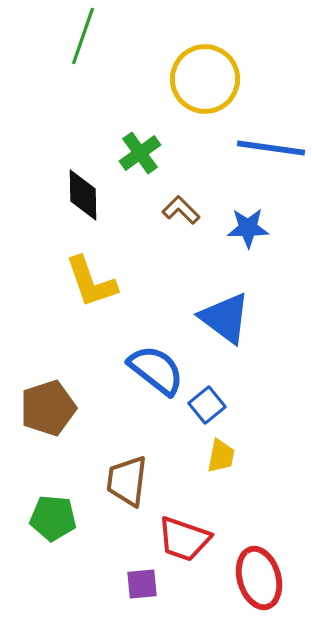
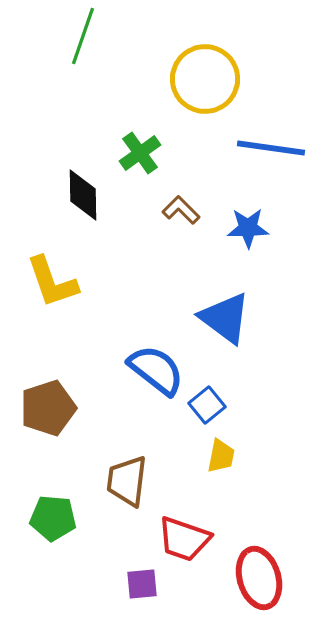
yellow L-shape: moved 39 px left
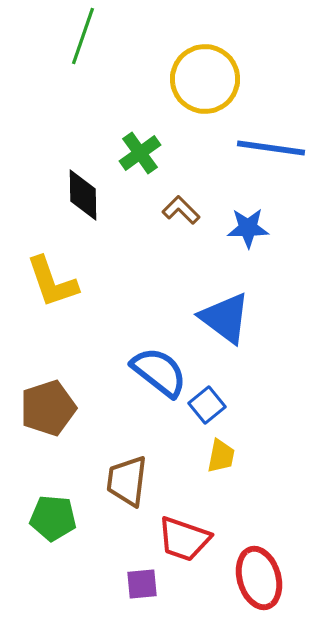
blue semicircle: moved 3 px right, 2 px down
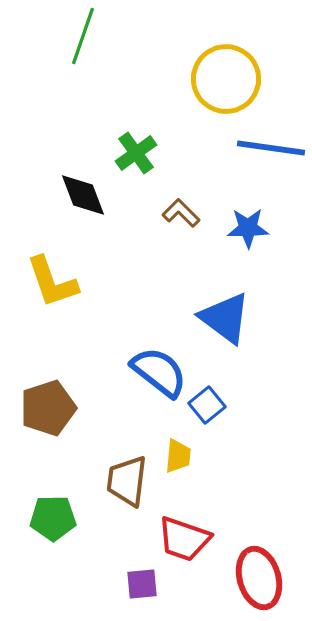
yellow circle: moved 21 px right
green cross: moved 4 px left
black diamond: rotated 20 degrees counterclockwise
brown L-shape: moved 3 px down
yellow trapezoid: moved 43 px left; rotated 6 degrees counterclockwise
green pentagon: rotated 6 degrees counterclockwise
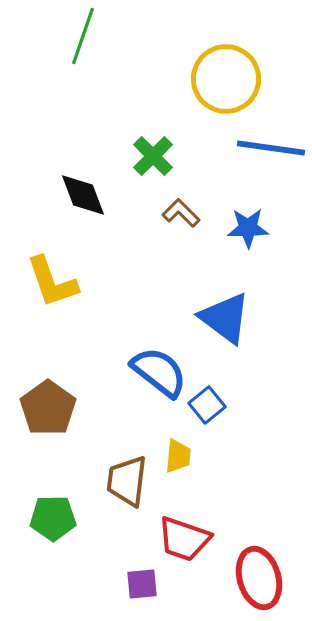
green cross: moved 17 px right, 3 px down; rotated 9 degrees counterclockwise
brown pentagon: rotated 18 degrees counterclockwise
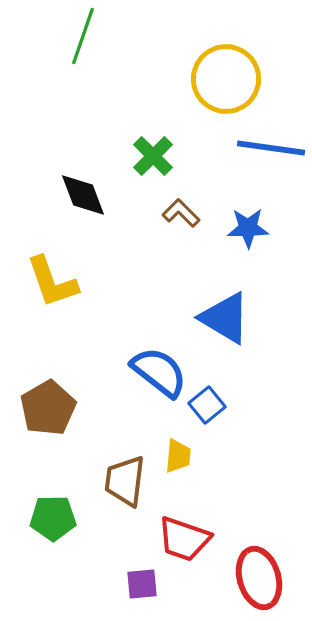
blue triangle: rotated 6 degrees counterclockwise
brown pentagon: rotated 6 degrees clockwise
brown trapezoid: moved 2 px left
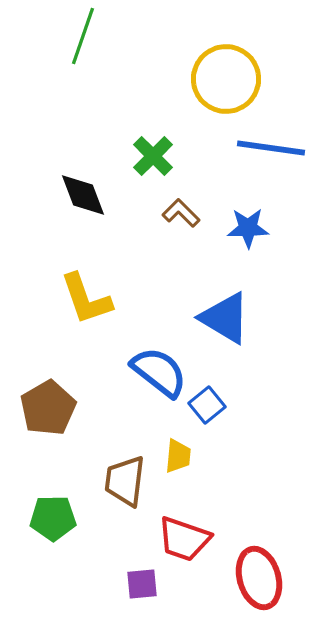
yellow L-shape: moved 34 px right, 17 px down
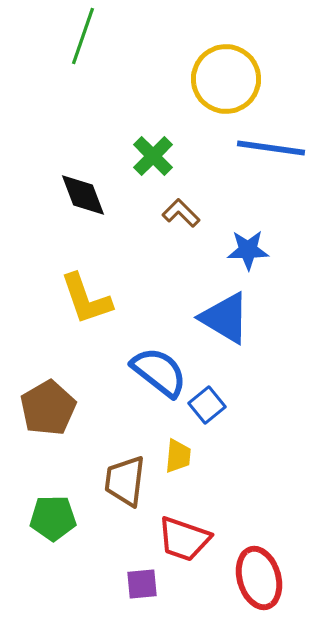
blue star: moved 22 px down
